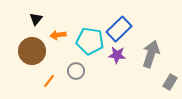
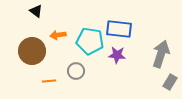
black triangle: moved 8 px up; rotated 32 degrees counterclockwise
blue rectangle: rotated 50 degrees clockwise
gray arrow: moved 10 px right
orange line: rotated 48 degrees clockwise
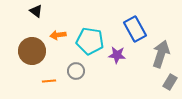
blue rectangle: moved 16 px right; rotated 55 degrees clockwise
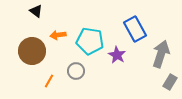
purple star: rotated 24 degrees clockwise
orange line: rotated 56 degrees counterclockwise
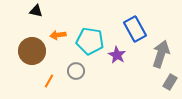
black triangle: rotated 24 degrees counterclockwise
